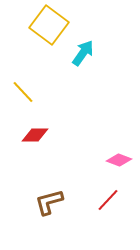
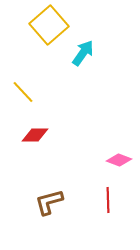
yellow square: rotated 12 degrees clockwise
red line: rotated 45 degrees counterclockwise
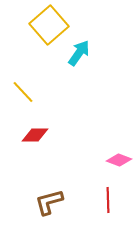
cyan arrow: moved 4 px left
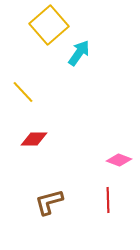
red diamond: moved 1 px left, 4 px down
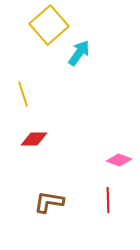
yellow line: moved 2 px down; rotated 25 degrees clockwise
brown L-shape: rotated 24 degrees clockwise
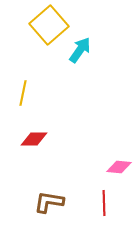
cyan arrow: moved 1 px right, 3 px up
yellow line: moved 1 px up; rotated 30 degrees clockwise
pink diamond: moved 7 px down; rotated 15 degrees counterclockwise
red line: moved 4 px left, 3 px down
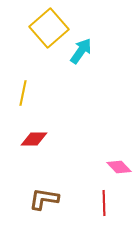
yellow square: moved 3 px down
cyan arrow: moved 1 px right, 1 px down
pink diamond: rotated 40 degrees clockwise
brown L-shape: moved 5 px left, 3 px up
